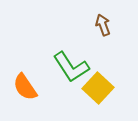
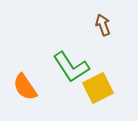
yellow square: rotated 20 degrees clockwise
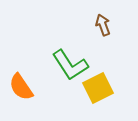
green L-shape: moved 1 px left, 2 px up
orange semicircle: moved 4 px left
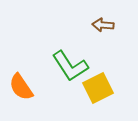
brown arrow: rotated 65 degrees counterclockwise
green L-shape: moved 1 px down
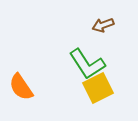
brown arrow: rotated 25 degrees counterclockwise
green L-shape: moved 17 px right, 2 px up
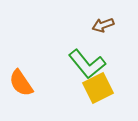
green L-shape: rotated 6 degrees counterclockwise
orange semicircle: moved 4 px up
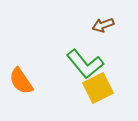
green L-shape: moved 2 px left
orange semicircle: moved 2 px up
